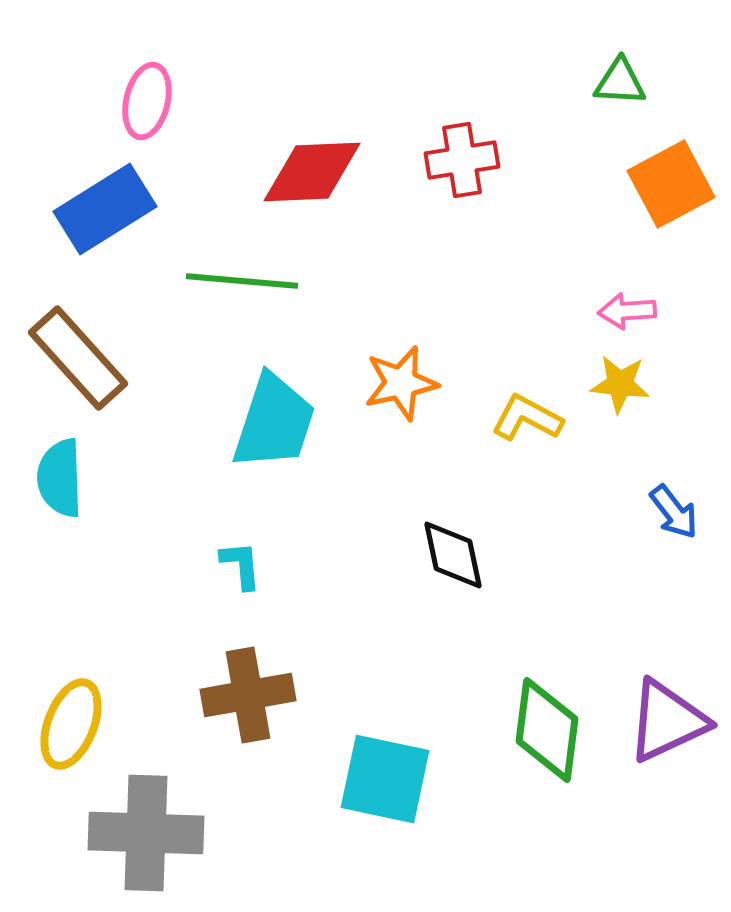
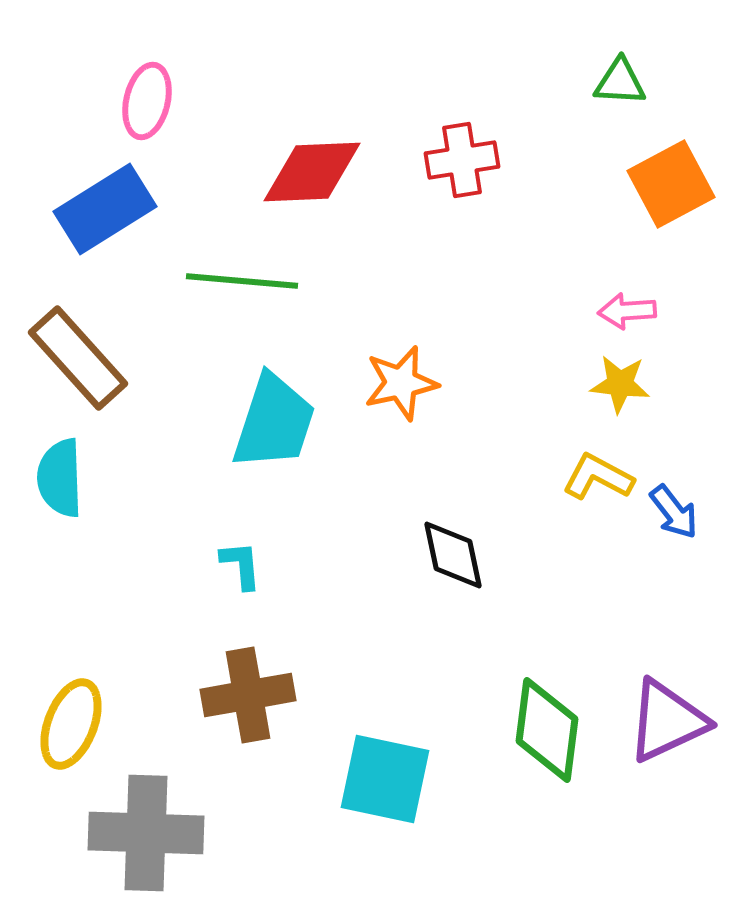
yellow L-shape: moved 71 px right, 59 px down
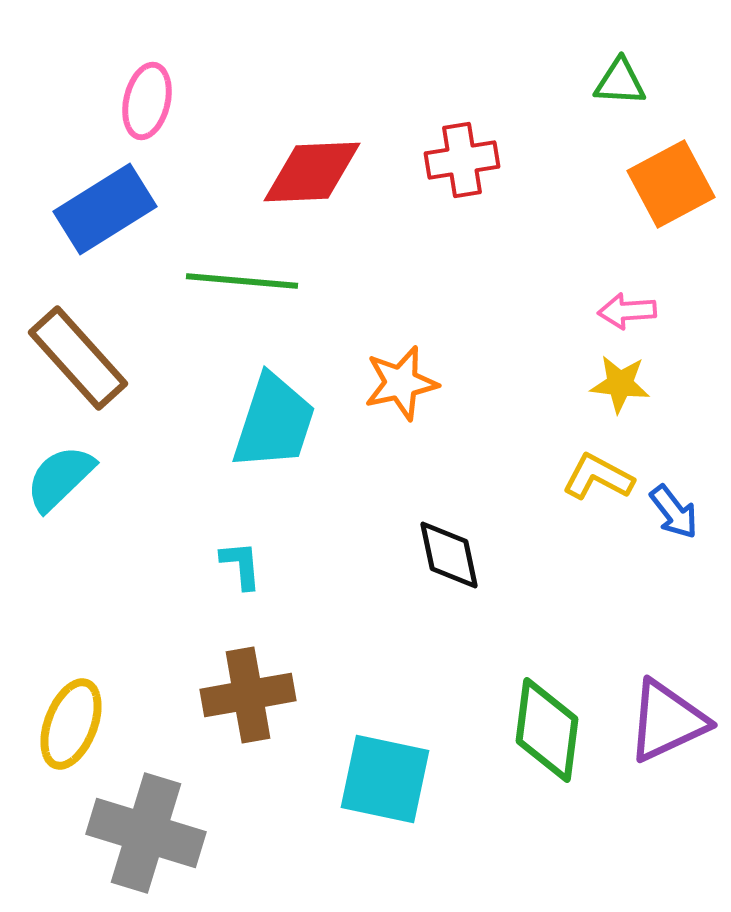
cyan semicircle: rotated 48 degrees clockwise
black diamond: moved 4 px left
gray cross: rotated 15 degrees clockwise
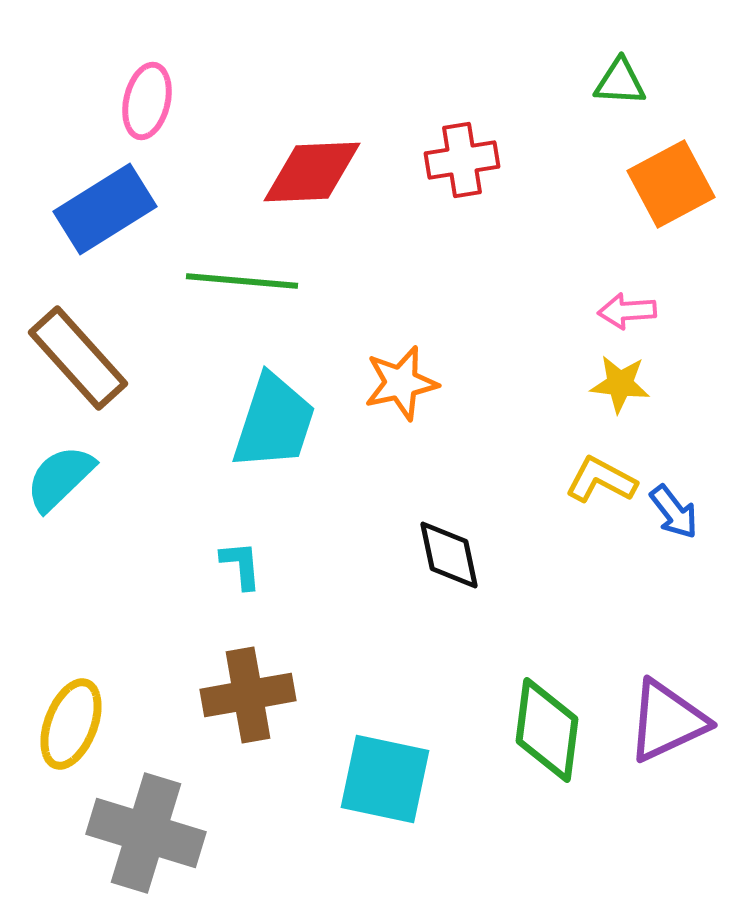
yellow L-shape: moved 3 px right, 3 px down
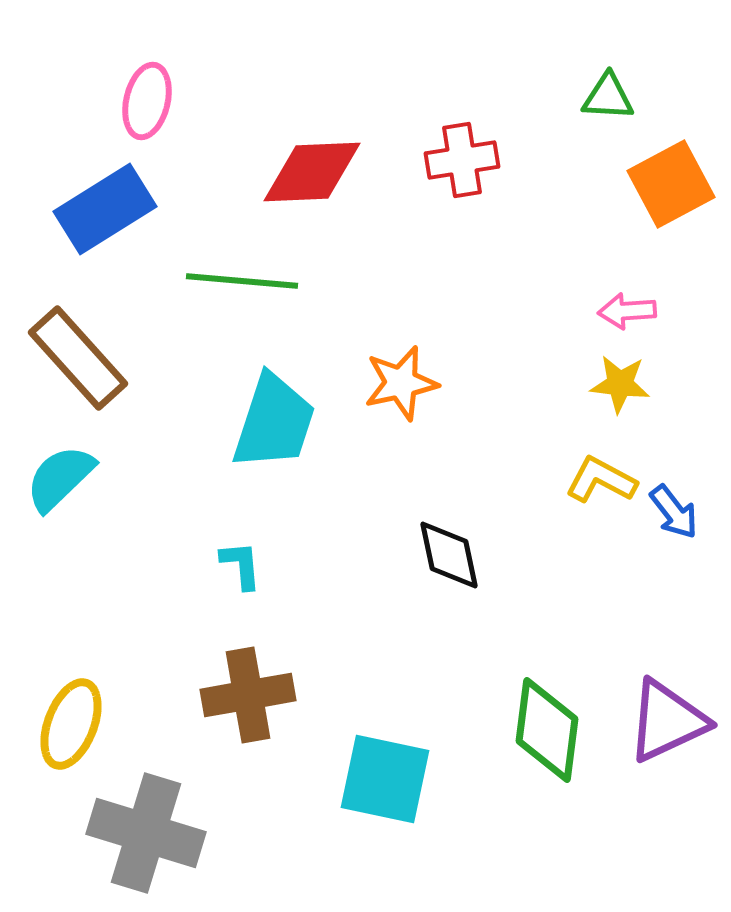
green triangle: moved 12 px left, 15 px down
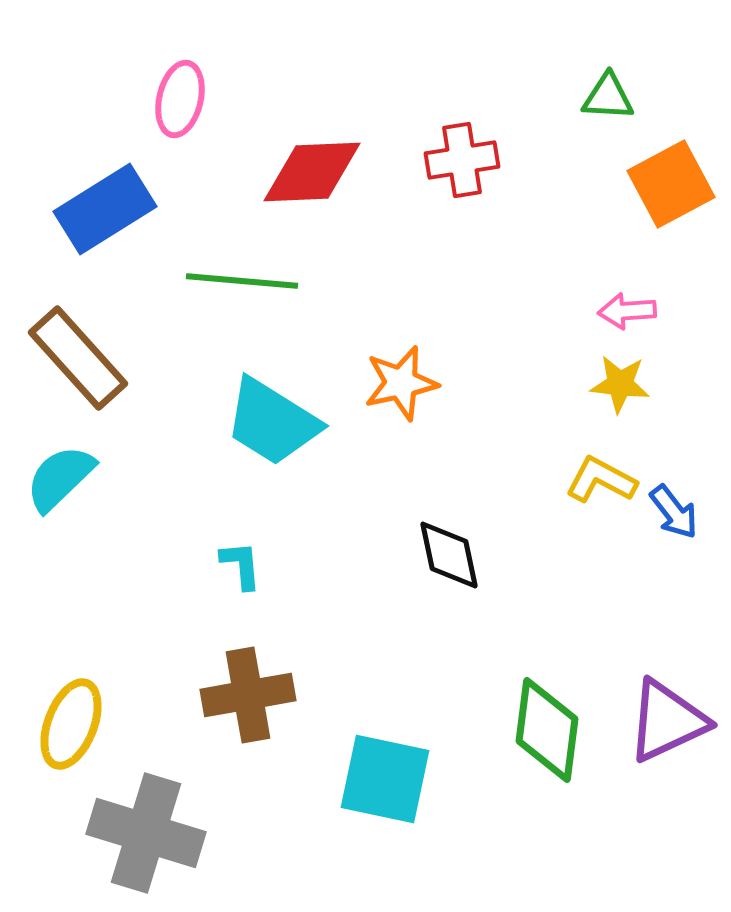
pink ellipse: moved 33 px right, 2 px up
cyan trapezoid: moved 2 px left; rotated 104 degrees clockwise
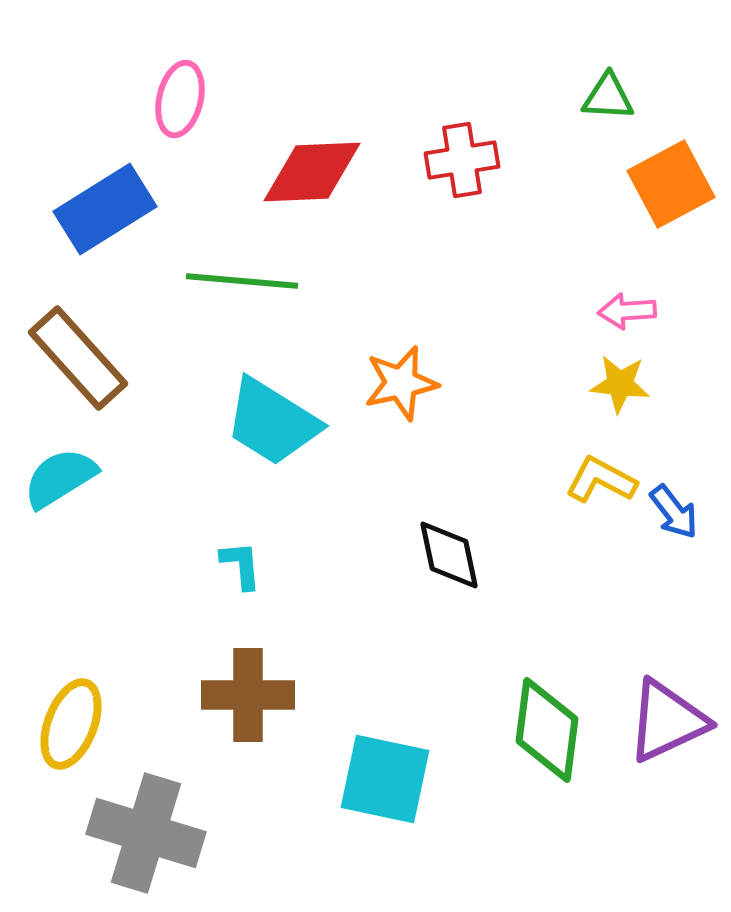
cyan semicircle: rotated 12 degrees clockwise
brown cross: rotated 10 degrees clockwise
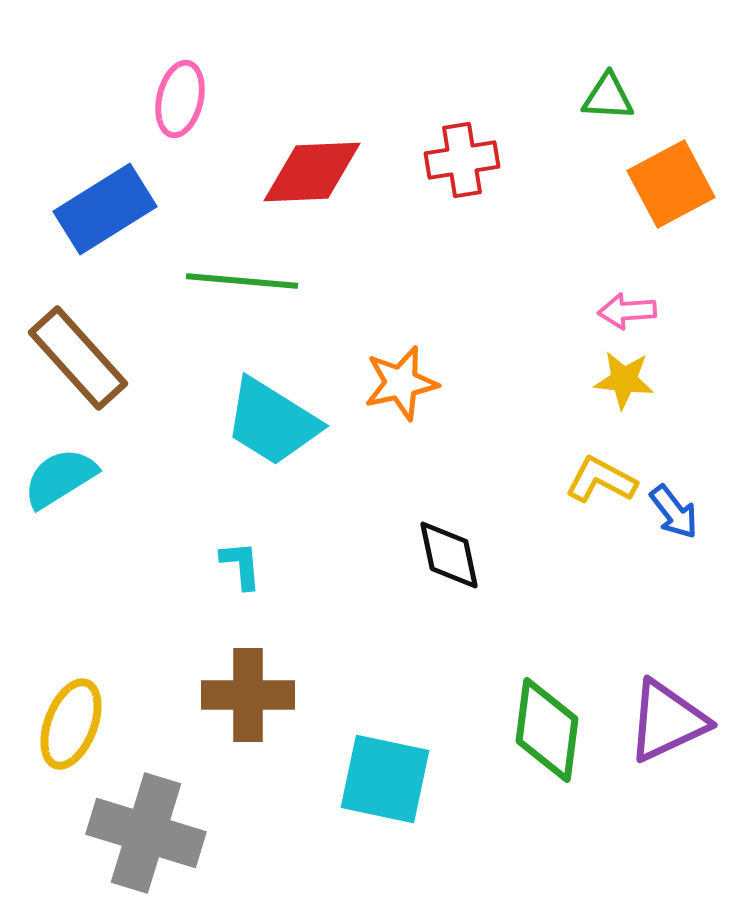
yellow star: moved 4 px right, 4 px up
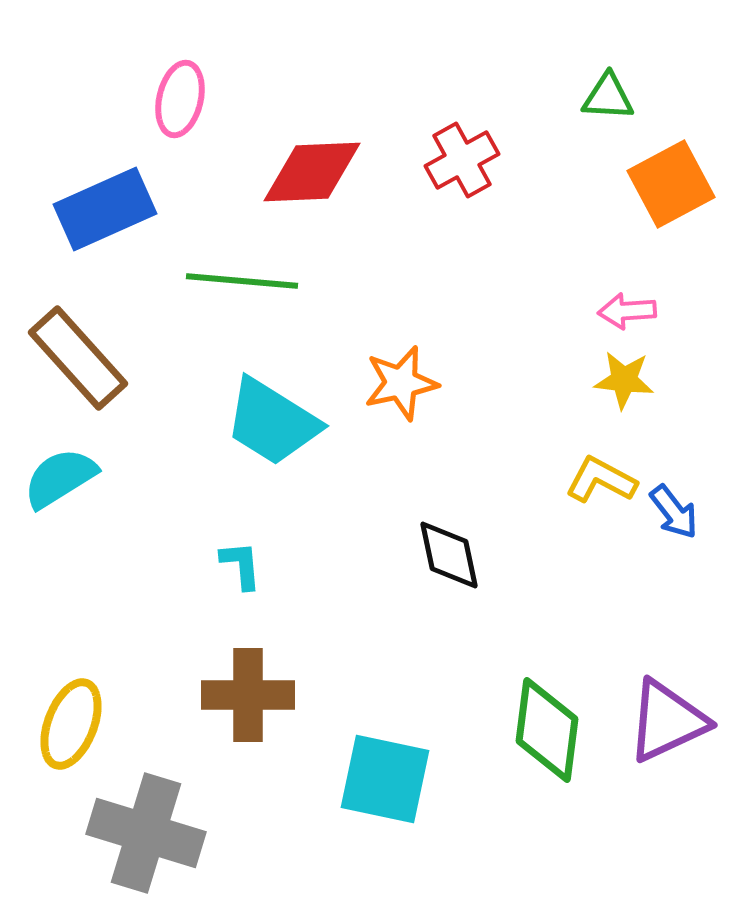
red cross: rotated 20 degrees counterclockwise
blue rectangle: rotated 8 degrees clockwise
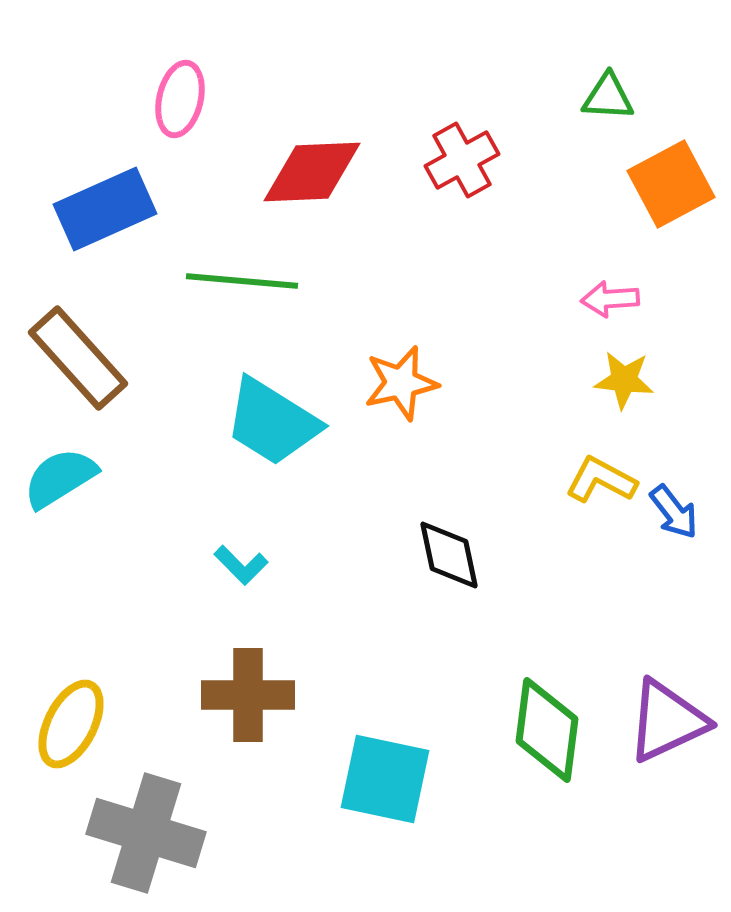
pink arrow: moved 17 px left, 12 px up
cyan L-shape: rotated 140 degrees clockwise
yellow ellipse: rotated 6 degrees clockwise
